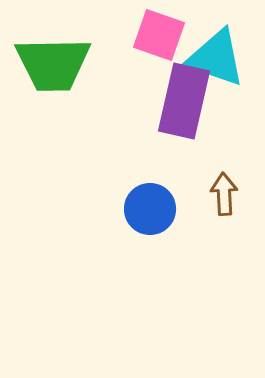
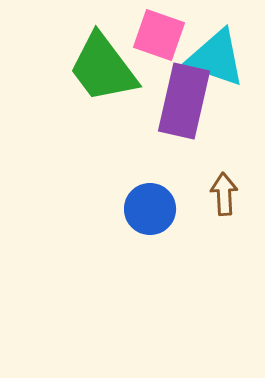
green trapezoid: moved 50 px right, 4 px down; rotated 54 degrees clockwise
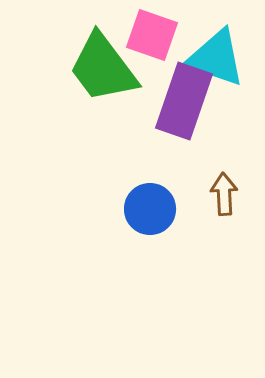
pink square: moved 7 px left
purple rectangle: rotated 6 degrees clockwise
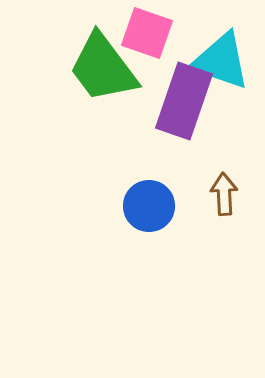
pink square: moved 5 px left, 2 px up
cyan triangle: moved 5 px right, 3 px down
blue circle: moved 1 px left, 3 px up
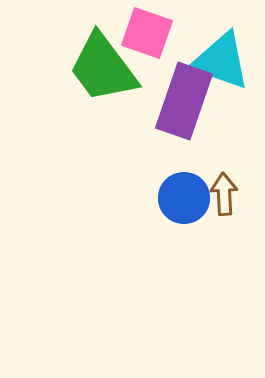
blue circle: moved 35 px right, 8 px up
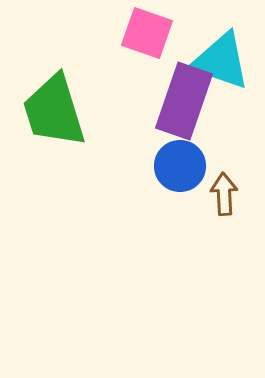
green trapezoid: moved 49 px left, 43 px down; rotated 20 degrees clockwise
blue circle: moved 4 px left, 32 px up
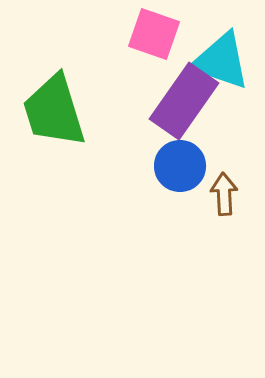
pink square: moved 7 px right, 1 px down
purple rectangle: rotated 16 degrees clockwise
